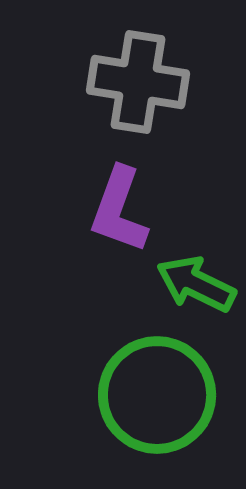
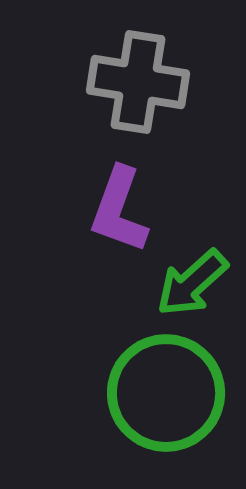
green arrow: moved 4 px left, 1 px up; rotated 68 degrees counterclockwise
green circle: moved 9 px right, 2 px up
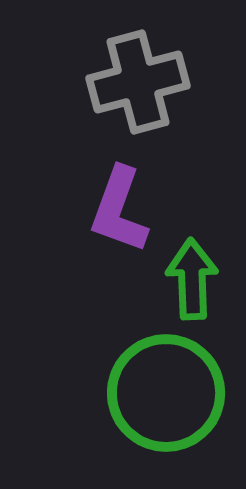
gray cross: rotated 24 degrees counterclockwise
green arrow: moved 4 px up; rotated 130 degrees clockwise
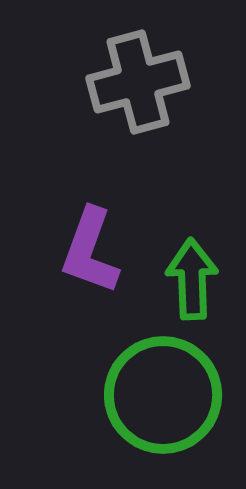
purple L-shape: moved 29 px left, 41 px down
green circle: moved 3 px left, 2 px down
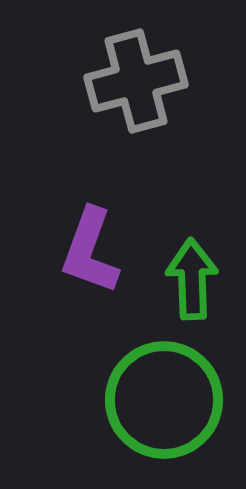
gray cross: moved 2 px left, 1 px up
green circle: moved 1 px right, 5 px down
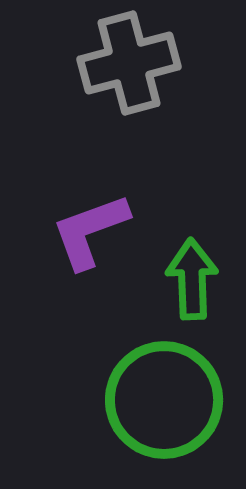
gray cross: moved 7 px left, 18 px up
purple L-shape: moved 20 px up; rotated 50 degrees clockwise
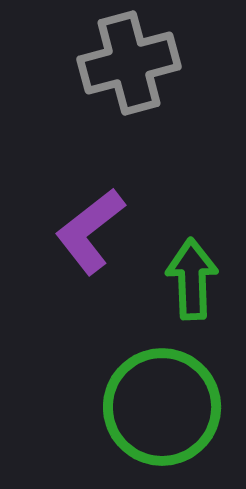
purple L-shape: rotated 18 degrees counterclockwise
green circle: moved 2 px left, 7 px down
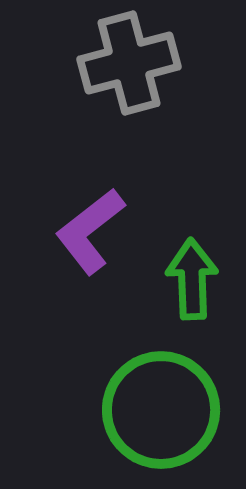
green circle: moved 1 px left, 3 px down
